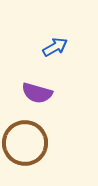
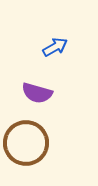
brown circle: moved 1 px right
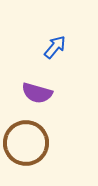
blue arrow: rotated 20 degrees counterclockwise
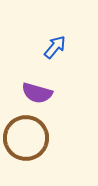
brown circle: moved 5 px up
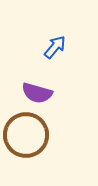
brown circle: moved 3 px up
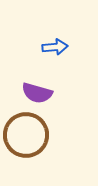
blue arrow: rotated 45 degrees clockwise
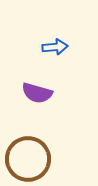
brown circle: moved 2 px right, 24 px down
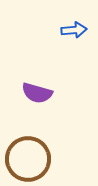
blue arrow: moved 19 px right, 17 px up
